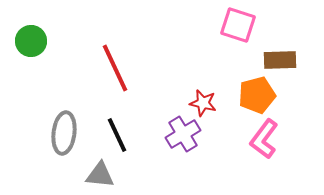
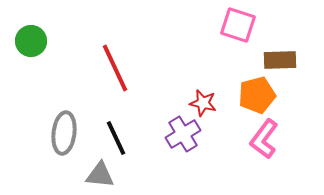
black line: moved 1 px left, 3 px down
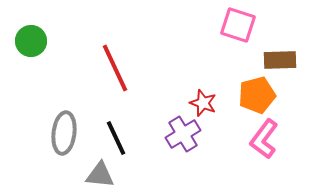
red star: rotated 8 degrees clockwise
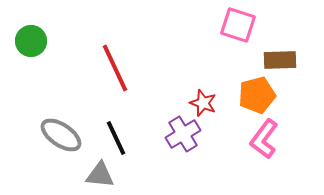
gray ellipse: moved 3 px left, 2 px down; rotated 63 degrees counterclockwise
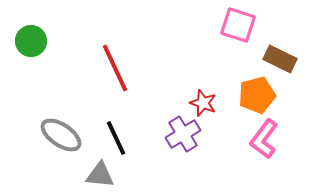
brown rectangle: moved 1 px up; rotated 28 degrees clockwise
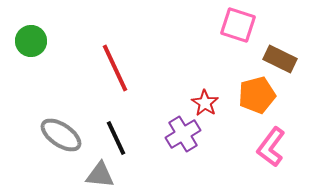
red star: moved 2 px right; rotated 12 degrees clockwise
pink L-shape: moved 7 px right, 8 px down
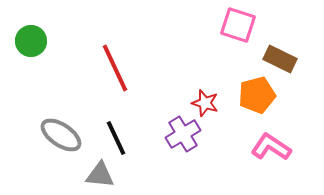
red star: rotated 16 degrees counterclockwise
pink L-shape: rotated 87 degrees clockwise
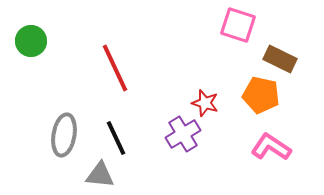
orange pentagon: moved 4 px right; rotated 27 degrees clockwise
gray ellipse: moved 3 px right; rotated 66 degrees clockwise
